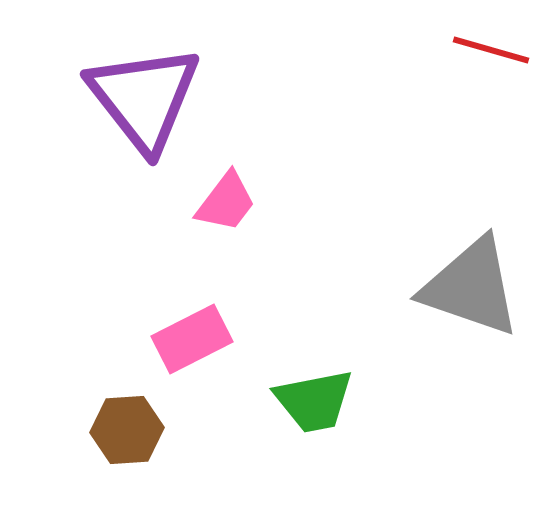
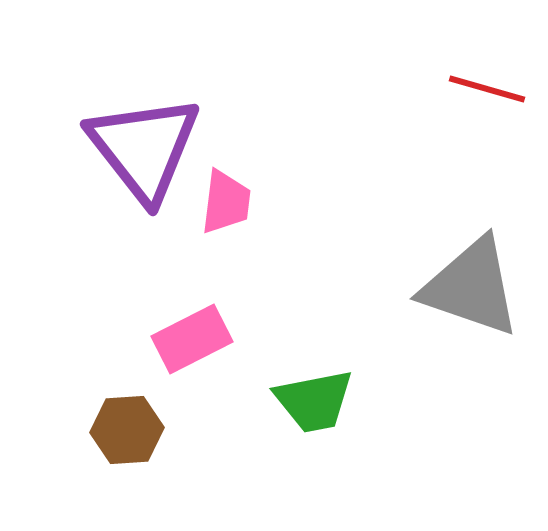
red line: moved 4 px left, 39 px down
purple triangle: moved 50 px down
pink trapezoid: rotated 30 degrees counterclockwise
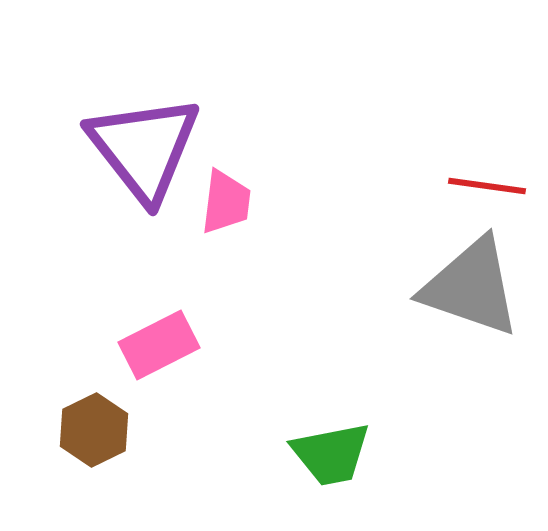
red line: moved 97 px down; rotated 8 degrees counterclockwise
pink rectangle: moved 33 px left, 6 px down
green trapezoid: moved 17 px right, 53 px down
brown hexagon: moved 33 px left; rotated 22 degrees counterclockwise
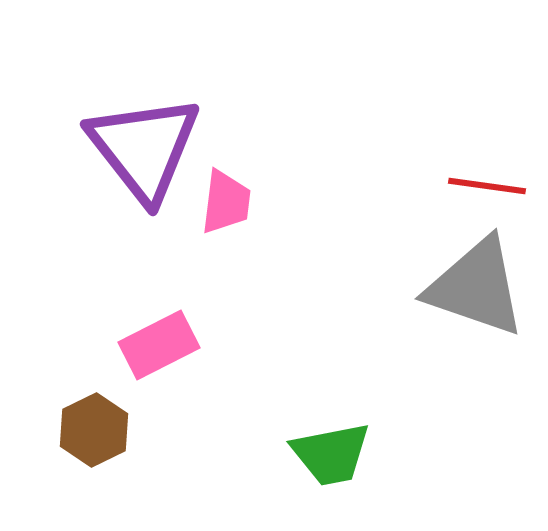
gray triangle: moved 5 px right
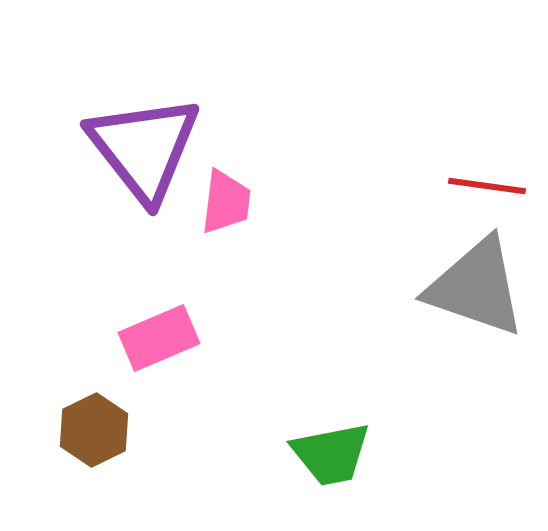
pink rectangle: moved 7 px up; rotated 4 degrees clockwise
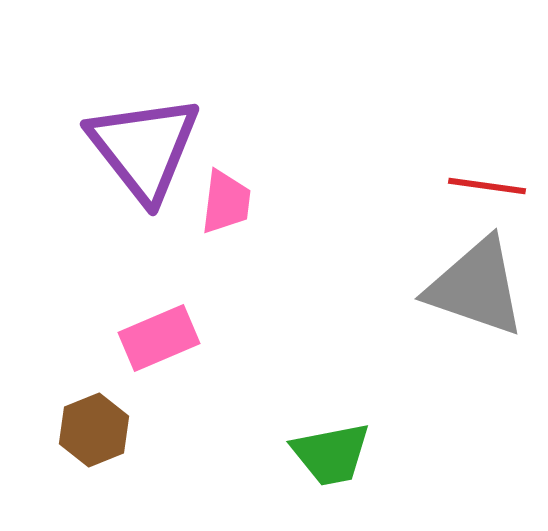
brown hexagon: rotated 4 degrees clockwise
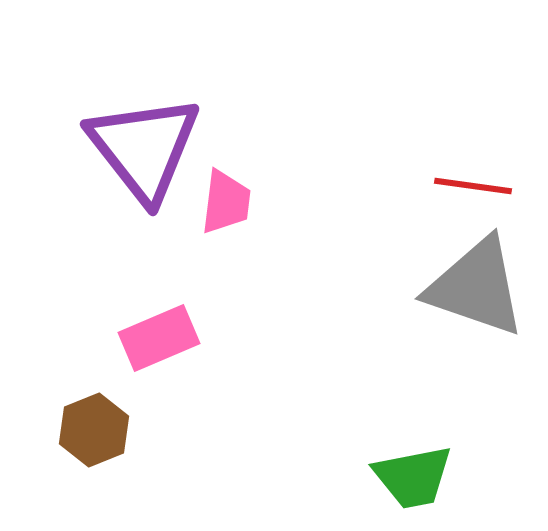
red line: moved 14 px left
green trapezoid: moved 82 px right, 23 px down
